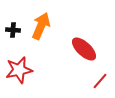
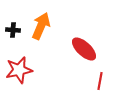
red line: rotated 30 degrees counterclockwise
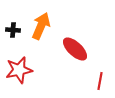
red ellipse: moved 9 px left
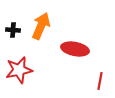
red ellipse: rotated 32 degrees counterclockwise
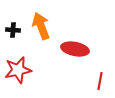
orange arrow: rotated 44 degrees counterclockwise
red star: moved 1 px left
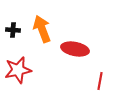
orange arrow: moved 1 px right, 3 px down
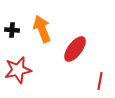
black cross: moved 1 px left
red ellipse: rotated 64 degrees counterclockwise
